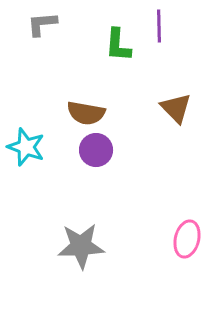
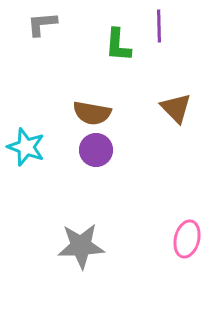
brown semicircle: moved 6 px right
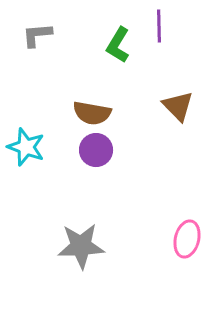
gray L-shape: moved 5 px left, 11 px down
green L-shape: rotated 27 degrees clockwise
brown triangle: moved 2 px right, 2 px up
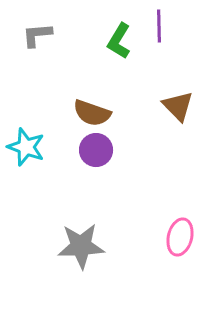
green L-shape: moved 1 px right, 4 px up
brown semicircle: rotated 9 degrees clockwise
pink ellipse: moved 7 px left, 2 px up
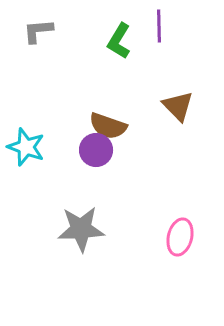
gray L-shape: moved 1 px right, 4 px up
brown semicircle: moved 16 px right, 13 px down
gray star: moved 17 px up
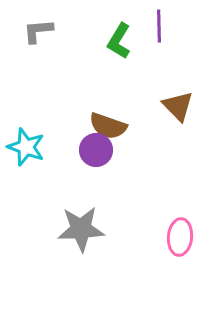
pink ellipse: rotated 9 degrees counterclockwise
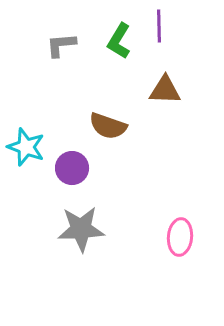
gray L-shape: moved 23 px right, 14 px down
brown triangle: moved 13 px left, 16 px up; rotated 44 degrees counterclockwise
purple circle: moved 24 px left, 18 px down
